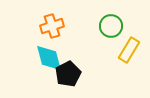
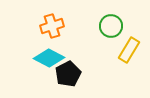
cyan diamond: rotated 48 degrees counterclockwise
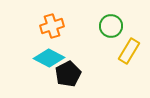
yellow rectangle: moved 1 px down
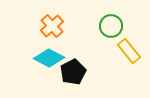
orange cross: rotated 25 degrees counterclockwise
yellow rectangle: rotated 70 degrees counterclockwise
black pentagon: moved 5 px right, 2 px up
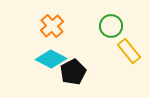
cyan diamond: moved 2 px right, 1 px down
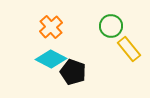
orange cross: moved 1 px left, 1 px down
yellow rectangle: moved 2 px up
black pentagon: rotated 25 degrees counterclockwise
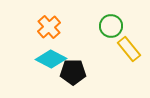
orange cross: moved 2 px left
black pentagon: rotated 20 degrees counterclockwise
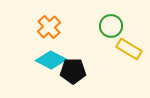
yellow rectangle: rotated 20 degrees counterclockwise
cyan diamond: moved 1 px down
black pentagon: moved 1 px up
